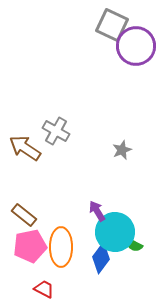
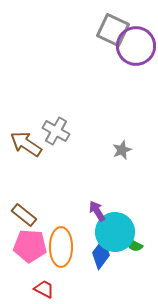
gray square: moved 1 px right, 5 px down
brown arrow: moved 1 px right, 4 px up
pink pentagon: rotated 16 degrees clockwise
blue diamond: moved 4 px up
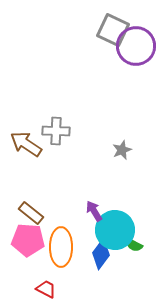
gray cross: rotated 28 degrees counterclockwise
purple arrow: moved 3 px left
brown rectangle: moved 7 px right, 2 px up
cyan circle: moved 2 px up
pink pentagon: moved 2 px left, 6 px up
red trapezoid: moved 2 px right
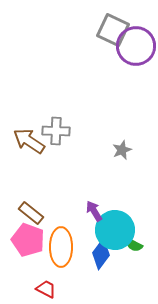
brown arrow: moved 3 px right, 3 px up
pink pentagon: rotated 16 degrees clockwise
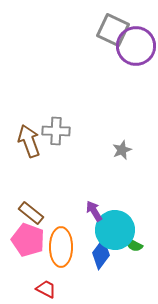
brown arrow: rotated 36 degrees clockwise
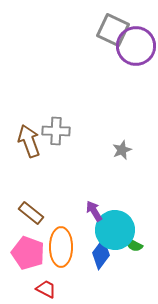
pink pentagon: moved 13 px down
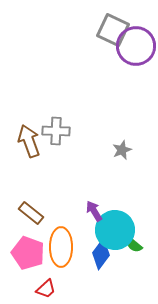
green semicircle: rotated 12 degrees clockwise
red trapezoid: rotated 110 degrees clockwise
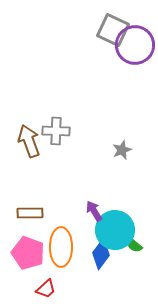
purple circle: moved 1 px left, 1 px up
brown rectangle: moved 1 px left; rotated 40 degrees counterclockwise
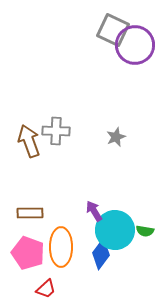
gray star: moved 6 px left, 13 px up
green semicircle: moved 11 px right, 14 px up; rotated 30 degrees counterclockwise
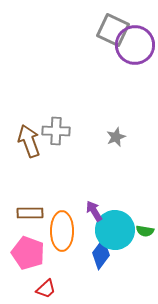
orange ellipse: moved 1 px right, 16 px up
